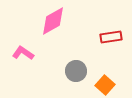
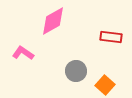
red rectangle: rotated 15 degrees clockwise
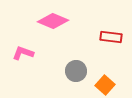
pink diamond: rotated 52 degrees clockwise
pink L-shape: rotated 15 degrees counterclockwise
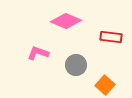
pink diamond: moved 13 px right
pink L-shape: moved 15 px right
gray circle: moved 6 px up
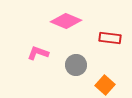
red rectangle: moved 1 px left, 1 px down
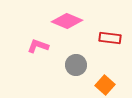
pink diamond: moved 1 px right
pink L-shape: moved 7 px up
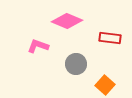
gray circle: moved 1 px up
